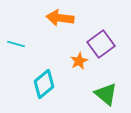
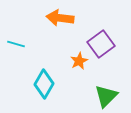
cyan diamond: rotated 20 degrees counterclockwise
green triangle: moved 2 px down; rotated 35 degrees clockwise
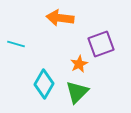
purple square: rotated 16 degrees clockwise
orange star: moved 3 px down
green triangle: moved 29 px left, 4 px up
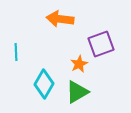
orange arrow: moved 1 px down
cyan line: moved 8 px down; rotated 72 degrees clockwise
green triangle: rotated 15 degrees clockwise
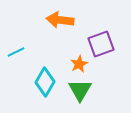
orange arrow: moved 1 px down
cyan line: rotated 66 degrees clockwise
cyan diamond: moved 1 px right, 2 px up
green triangle: moved 3 px right, 2 px up; rotated 30 degrees counterclockwise
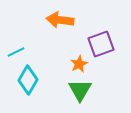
cyan diamond: moved 17 px left, 2 px up
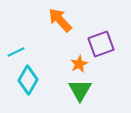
orange arrow: rotated 40 degrees clockwise
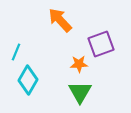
cyan line: rotated 42 degrees counterclockwise
orange star: rotated 24 degrees clockwise
green triangle: moved 2 px down
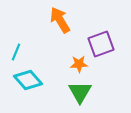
orange arrow: rotated 12 degrees clockwise
cyan diamond: rotated 72 degrees counterclockwise
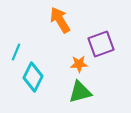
cyan diamond: moved 5 px right, 3 px up; rotated 68 degrees clockwise
green triangle: rotated 45 degrees clockwise
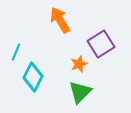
purple square: rotated 12 degrees counterclockwise
orange star: rotated 18 degrees counterclockwise
green triangle: rotated 30 degrees counterclockwise
